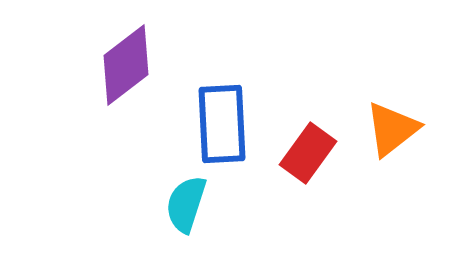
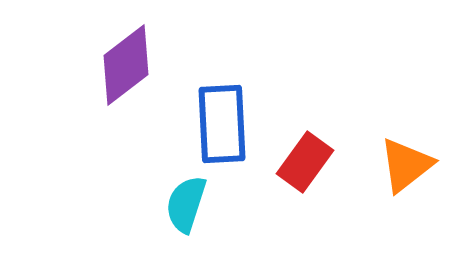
orange triangle: moved 14 px right, 36 px down
red rectangle: moved 3 px left, 9 px down
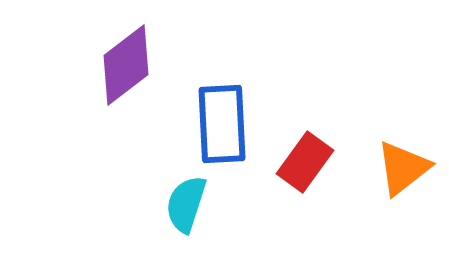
orange triangle: moved 3 px left, 3 px down
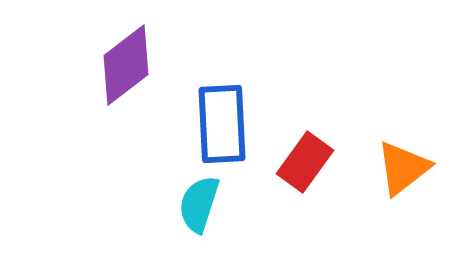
cyan semicircle: moved 13 px right
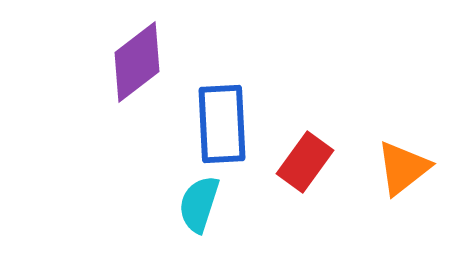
purple diamond: moved 11 px right, 3 px up
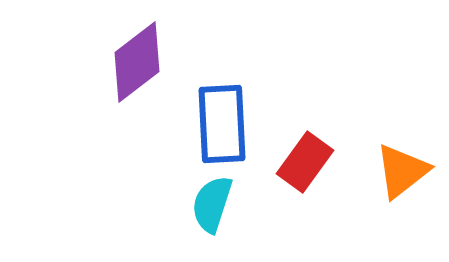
orange triangle: moved 1 px left, 3 px down
cyan semicircle: moved 13 px right
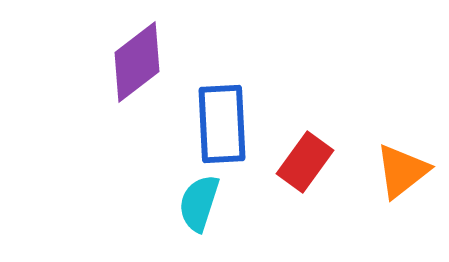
cyan semicircle: moved 13 px left, 1 px up
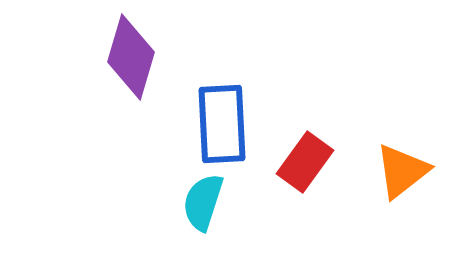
purple diamond: moved 6 px left, 5 px up; rotated 36 degrees counterclockwise
cyan semicircle: moved 4 px right, 1 px up
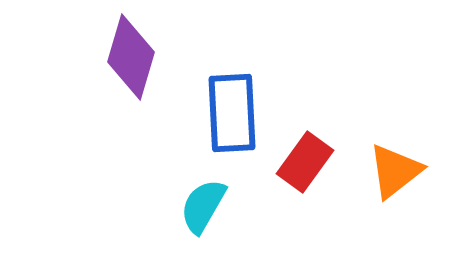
blue rectangle: moved 10 px right, 11 px up
orange triangle: moved 7 px left
cyan semicircle: moved 4 px down; rotated 12 degrees clockwise
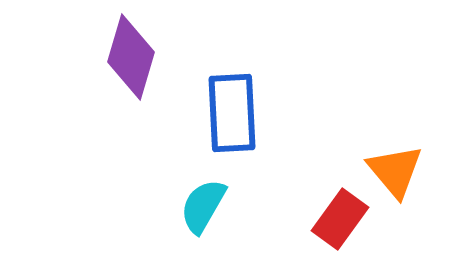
red rectangle: moved 35 px right, 57 px down
orange triangle: rotated 32 degrees counterclockwise
